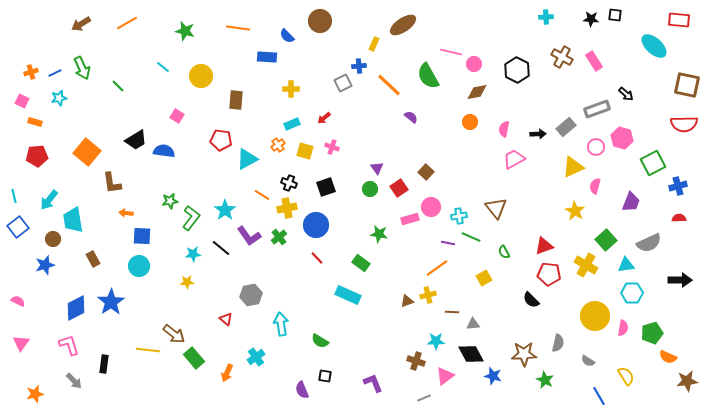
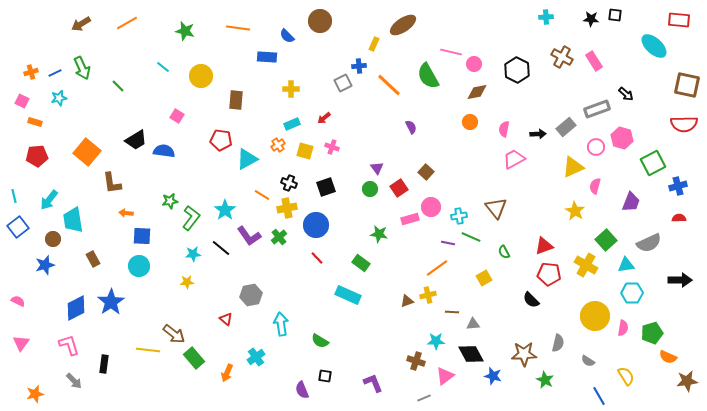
purple semicircle at (411, 117): moved 10 px down; rotated 24 degrees clockwise
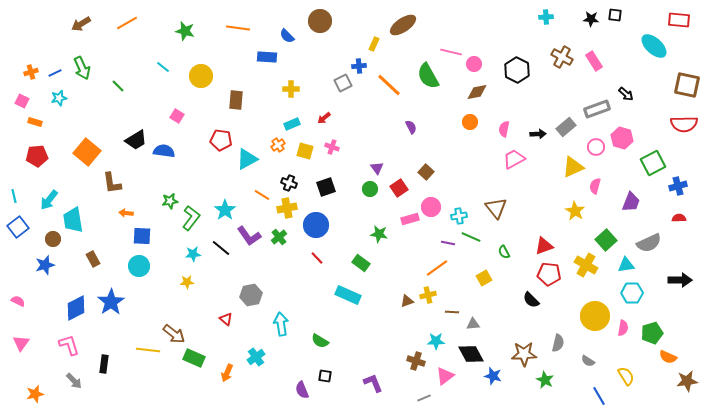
green rectangle at (194, 358): rotated 25 degrees counterclockwise
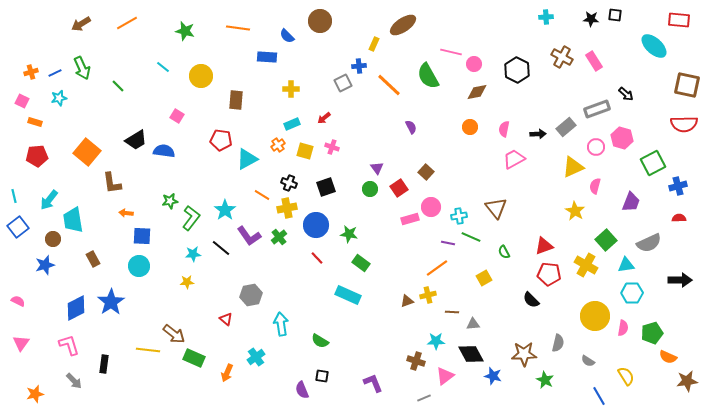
orange circle at (470, 122): moved 5 px down
green star at (379, 234): moved 30 px left
black square at (325, 376): moved 3 px left
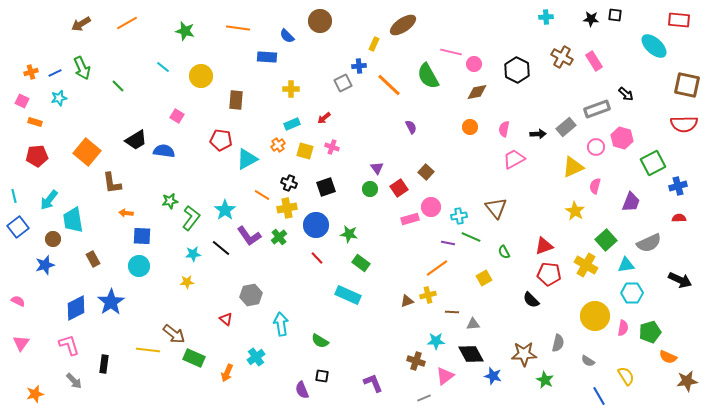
black arrow at (680, 280): rotated 25 degrees clockwise
green pentagon at (652, 333): moved 2 px left, 1 px up
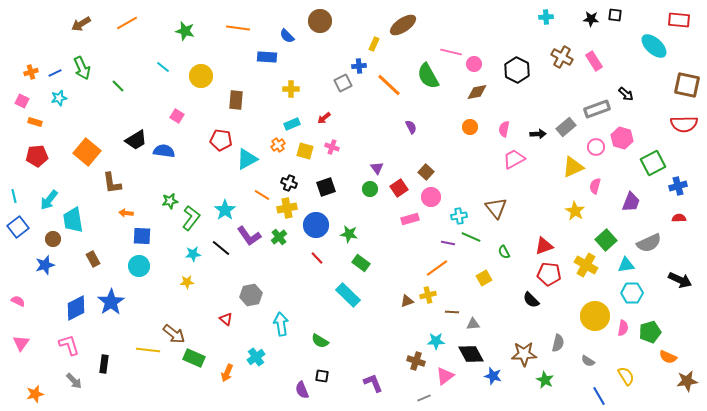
pink circle at (431, 207): moved 10 px up
cyan rectangle at (348, 295): rotated 20 degrees clockwise
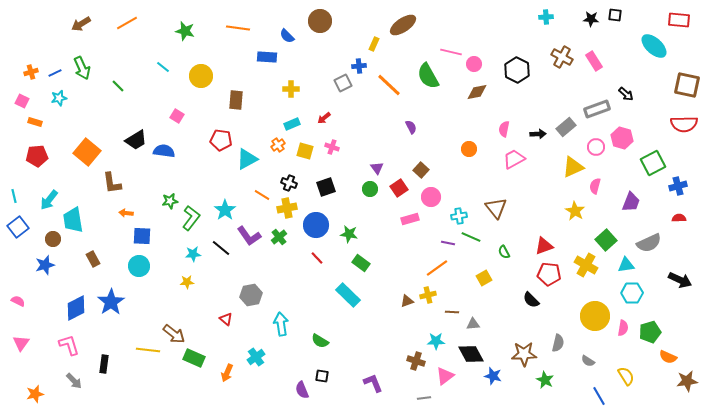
orange circle at (470, 127): moved 1 px left, 22 px down
brown square at (426, 172): moved 5 px left, 2 px up
gray line at (424, 398): rotated 16 degrees clockwise
